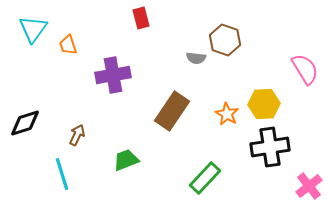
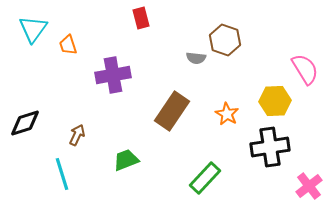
yellow hexagon: moved 11 px right, 3 px up
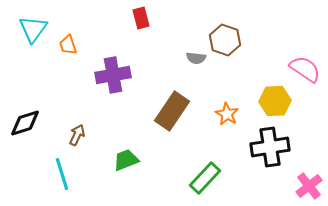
pink semicircle: rotated 24 degrees counterclockwise
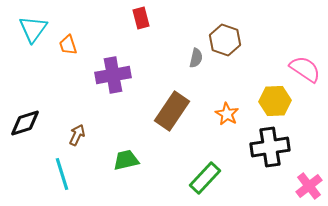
gray semicircle: rotated 84 degrees counterclockwise
green trapezoid: rotated 8 degrees clockwise
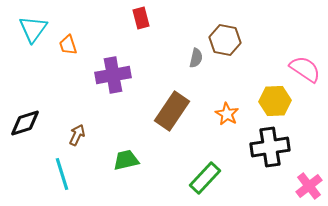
brown hexagon: rotated 8 degrees counterclockwise
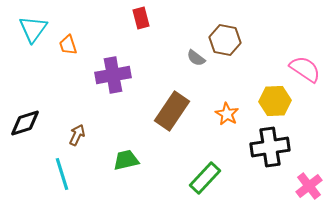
gray semicircle: rotated 114 degrees clockwise
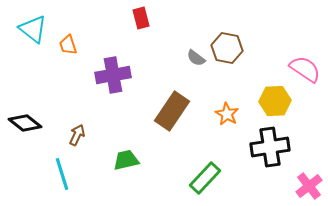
cyan triangle: rotated 28 degrees counterclockwise
brown hexagon: moved 2 px right, 8 px down
black diamond: rotated 56 degrees clockwise
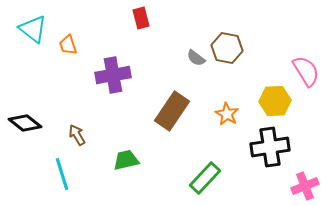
pink semicircle: moved 1 px right, 2 px down; rotated 24 degrees clockwise
brown arrow: rotated 55 degrees counterclockwise
pink cross: moved 4 px left; rotated 16 degrees clockwise
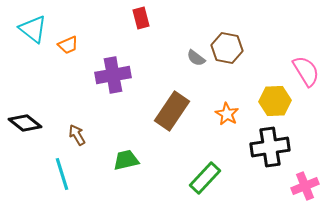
orange trapezoid: rotated 95 degrees counterclockwise
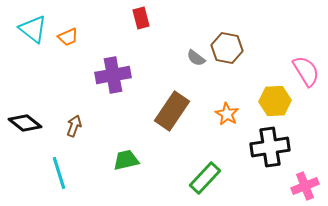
orange trapezoid: moved 8 px up
brown arrow: moved 3 px left, 9 px up; rotated 50 degrees clockwise
cyan line: moved 3 px left, 1 px up
